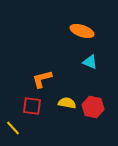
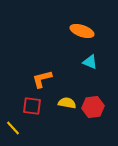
red hexagon: rotated 20 degrees counterclockwise
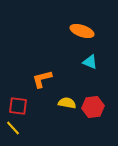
red square: moved 14 px left
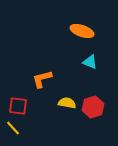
red hexagon: rotated 10 degrees counterclockwise
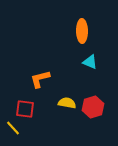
orange ellipse: rotated 70 degrees clockwise
orange L-shape: moved 2 px left
red square: moved 7 px right, 3 px down
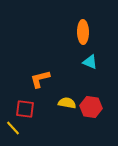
orange ellipse: moved 1 px right, 1 px down
red hexagon: moved 2 px left; rotated 25 degrees clockwise
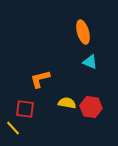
orange ellipse: rotated 15 degrees counterclockwise
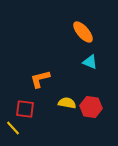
orange ellipse: rotated 25 degrees counterclockwise
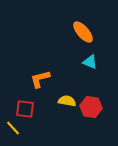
yellow semicircle: moved 2 px up
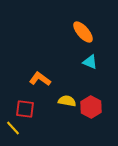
orange L-shape: rotated 50 degrees clockwise
red hexagon: rotated 20 degrees clockwise
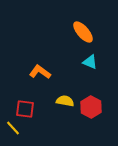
orange L-shape: moved 7 px up
yellow semicircle: moved 2 px left
